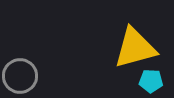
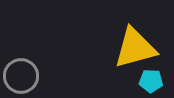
gray circle: moved 1 px right
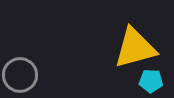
gray circle: moved 1 px left, 1 px up
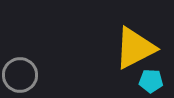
yellow triangle: rotated 12 degrees counterclockwise
